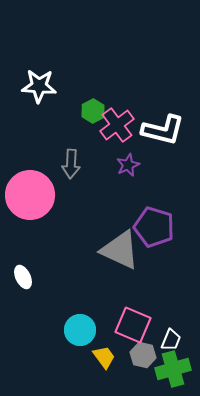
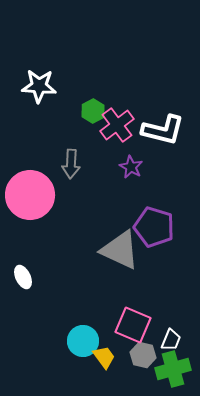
purple star: moved 3 px right, 2 px down; rotated 20 degrees counterclockwise
cyan circle: moved 3 px right, 11 px down
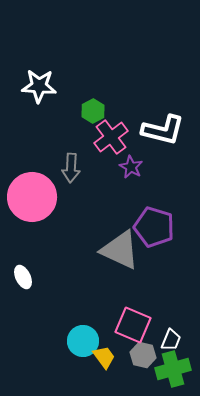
pink cross: moved 6 px left, 12 px down
gray arrow: moved 4 px down
pink circle: moved 2 px right, 2 px down
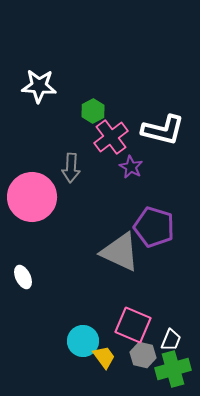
gray triangle: moved 2 px down
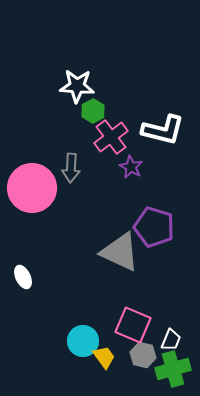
white star: moved 38 px right
pink circle: moved 9 px up
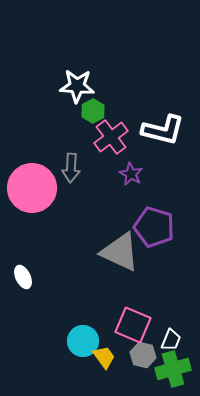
purple star: moved 7 px down
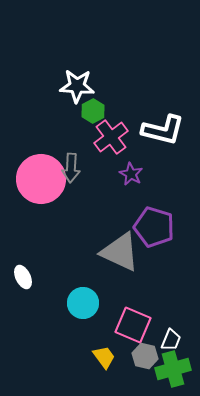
pink circle: moved 9 px right, 9 px up
cyan circle: moved 38 px up
gray hexagon: moved 2 px right, 1 px down
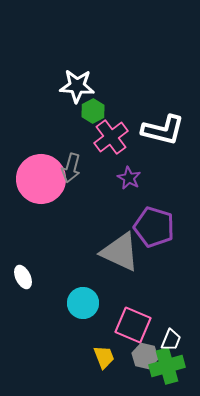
gray arrow: rotated 12 degrees clockwise
purple star: moved 2 px left, 4 px down
yellow trapezoid: rotated 15 degrees clockwise
green cross: moved 6 px left, 3 px up
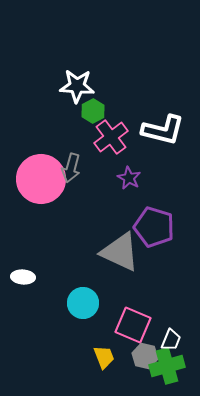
white ellipse: rotated 60 degrees counterclockwise
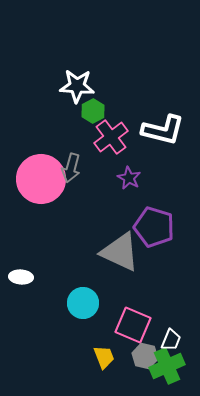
white ellipse: moved 2 px left
green cross: rotated 8 degrees counterclockwise
